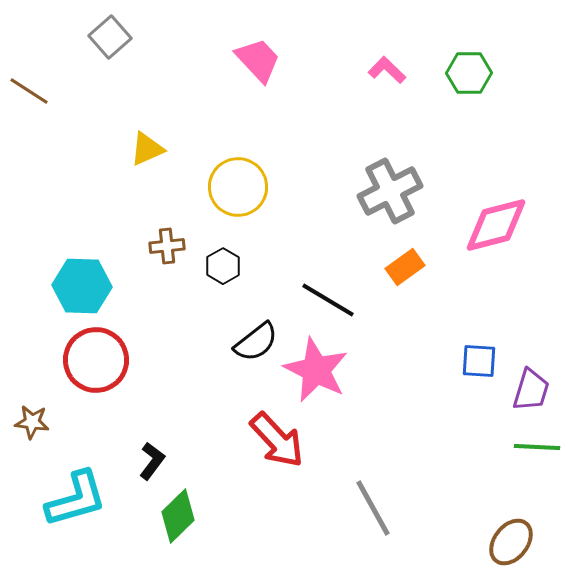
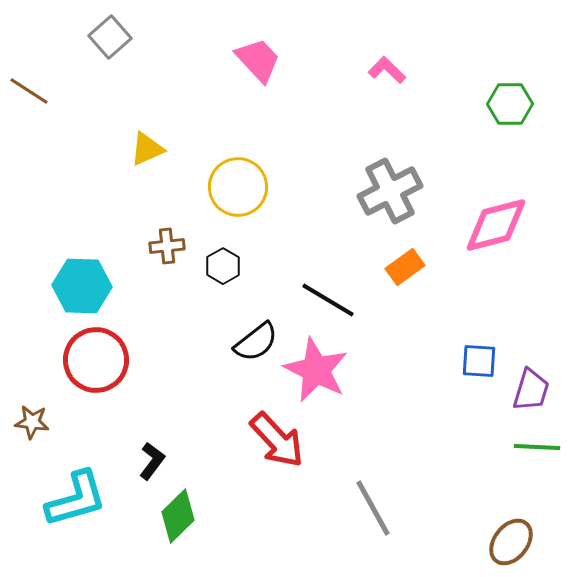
green hexagon: moved 41 px right, 31 px down
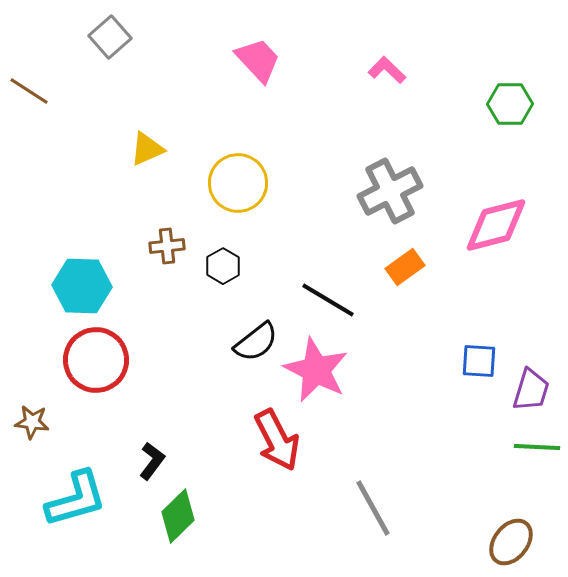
yellow circle: moved 4 px up
red arrow: rotated 16 degrees clockwise
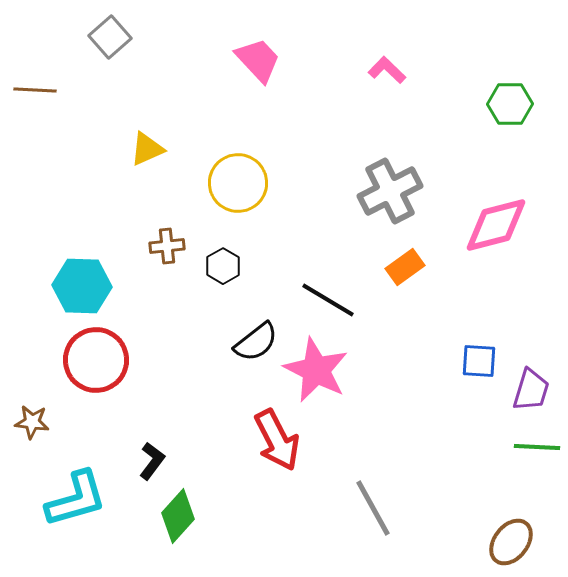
brown line: moved 6 px right, 1 px up; rotated 30 degrees counterclockwise
green diamond: rotated 4 degrees counterclockwise
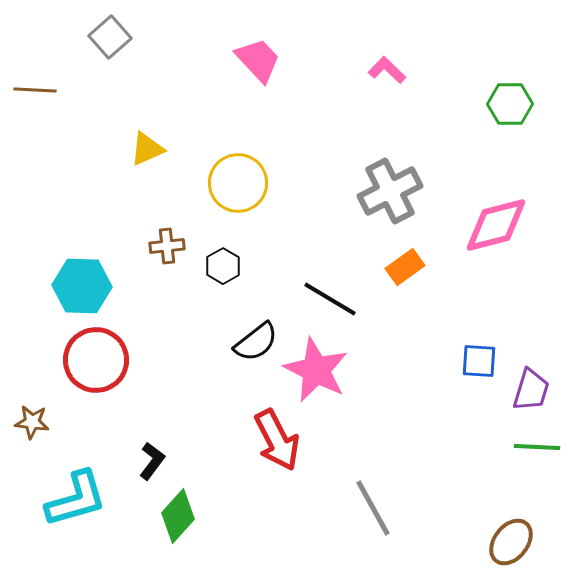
black line: moved 2 px right, 1 px up
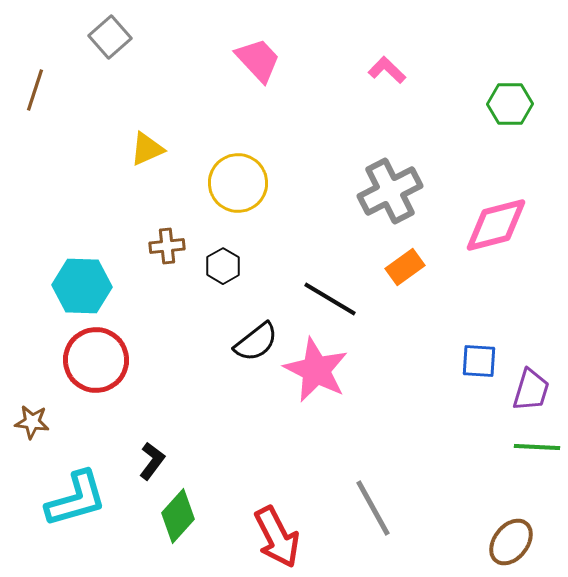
brown line: rotated 75 degrees counterclockwise
red arrow: moved 97 px down
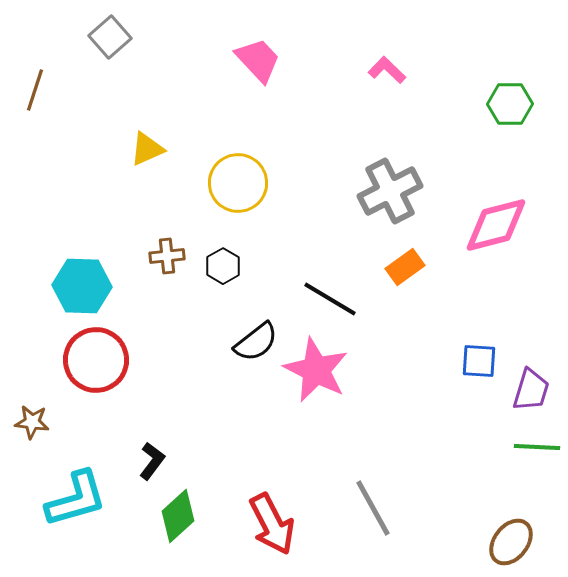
brown cross: moved 10 px down
green diamond: rotated 6 degrees clockwise
red arrow: moved 5 px left, 13 px up
